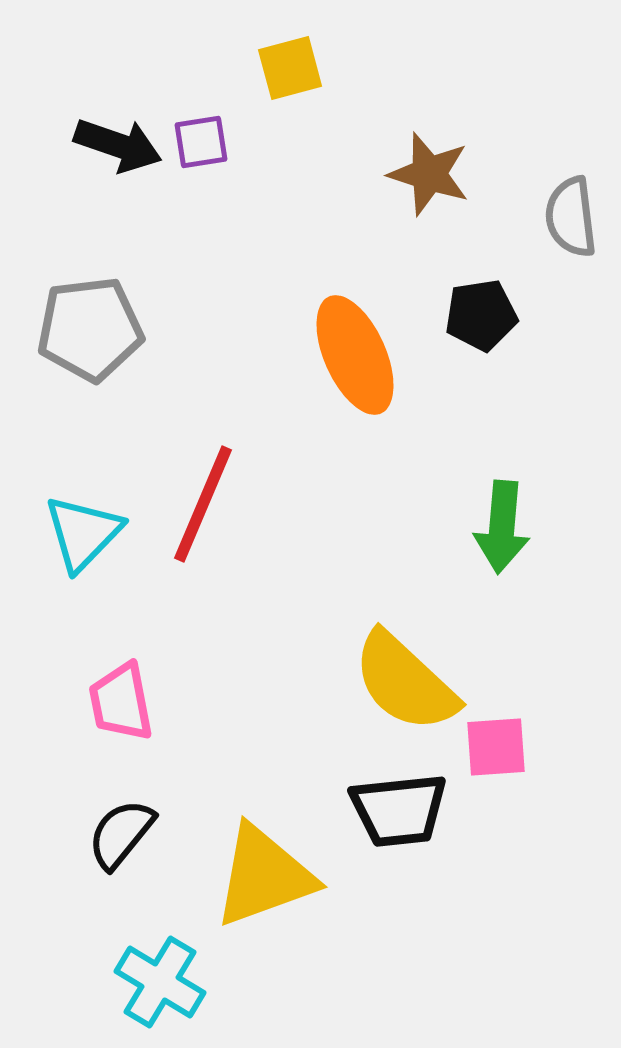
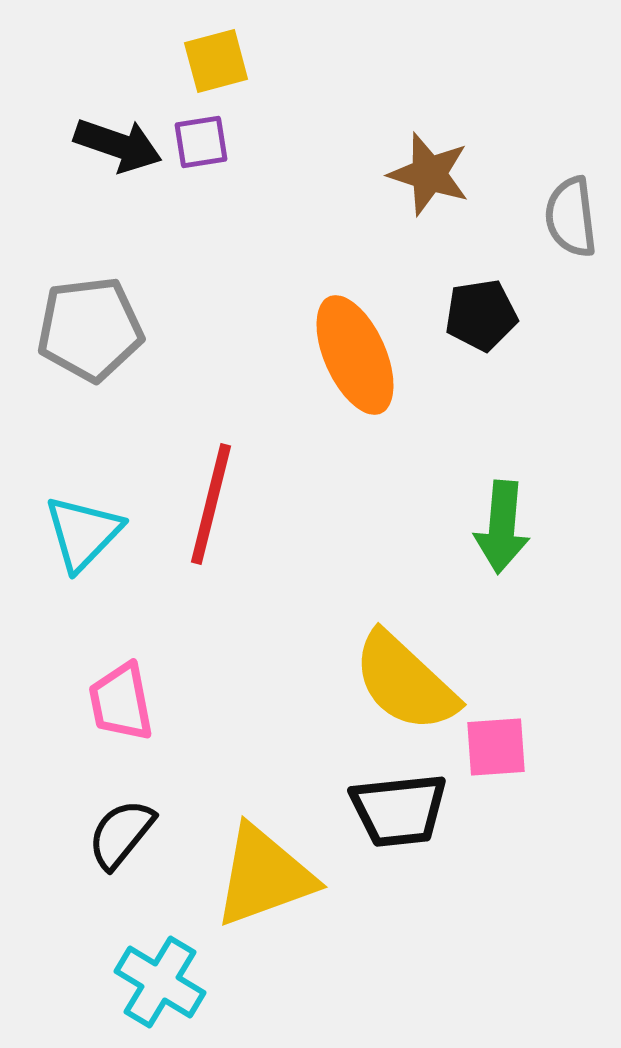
yellow square: moved 74 px left, 7 px up
red line: moved 8 px right; rotated 9 degrees counterclockwise
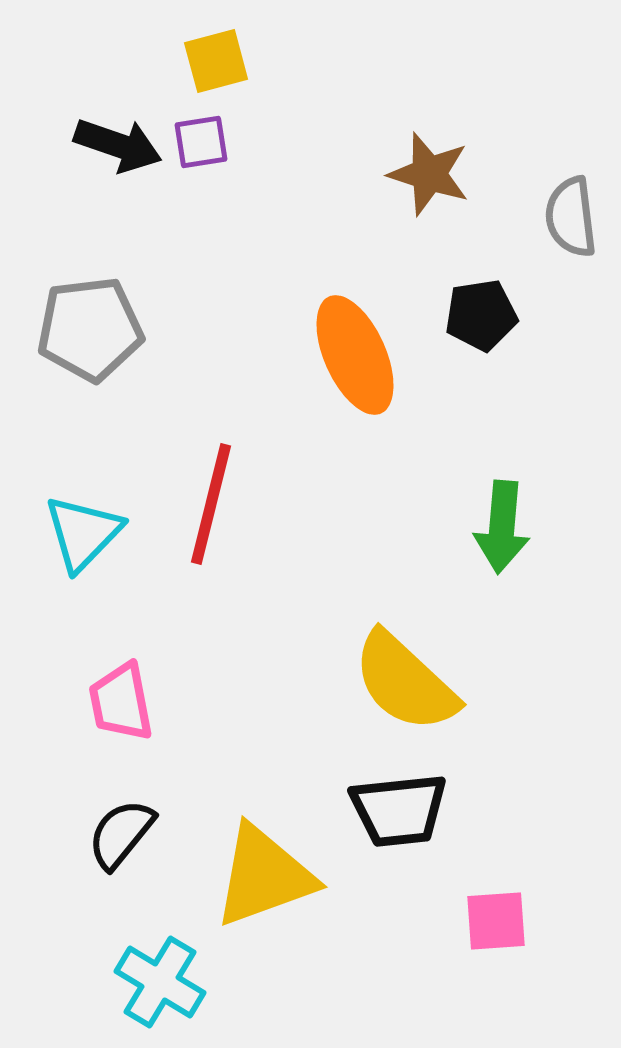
pink square: moved 174 px down
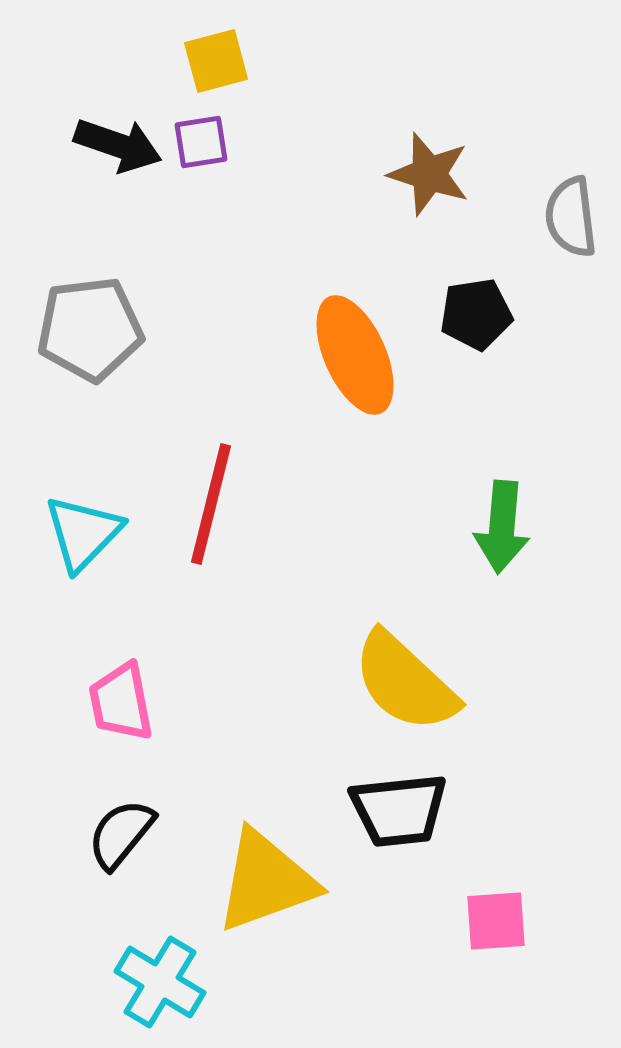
black pentagon: moved 5 px left, 1 px up
yellow triangle: moved 2 px right, 5 px down
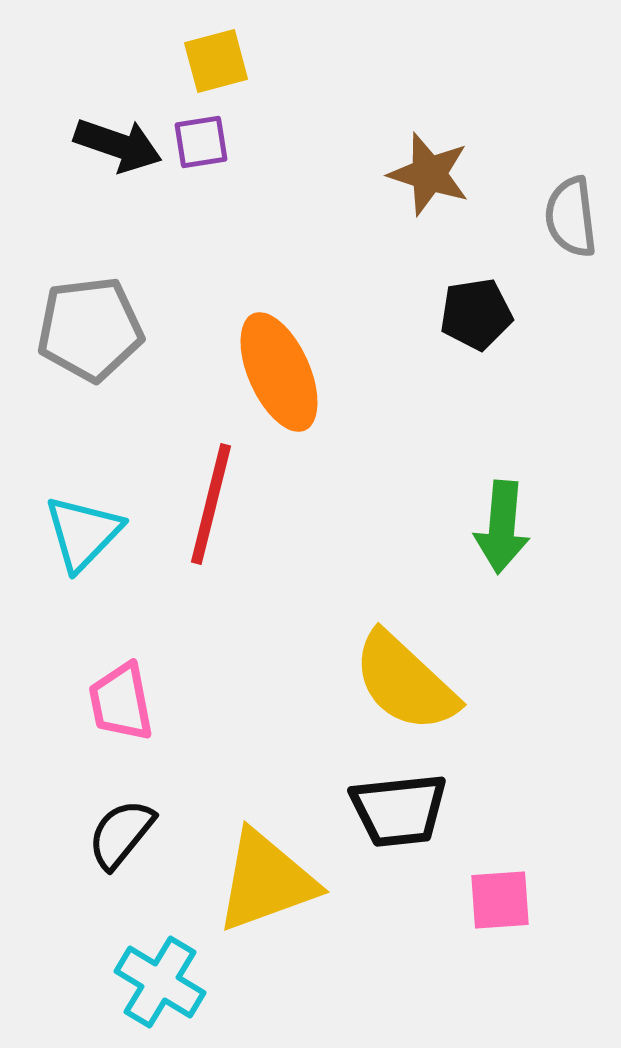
orange ellipse: moved 76 px left, 17 px down
pink square: moved 4 px right, 21 px up
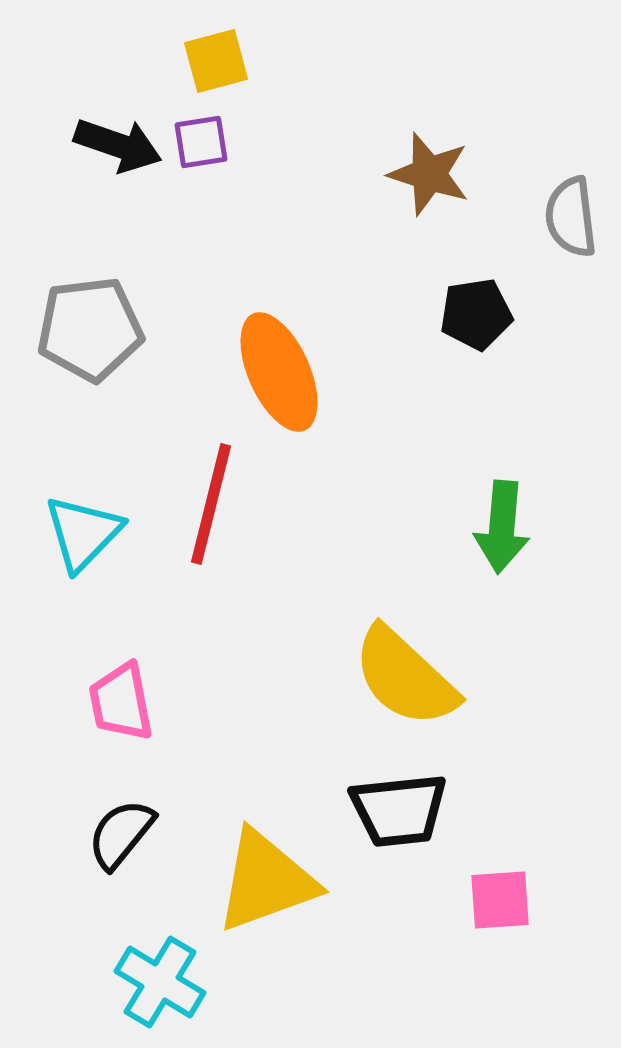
yellow semicircle: moved 5 px up
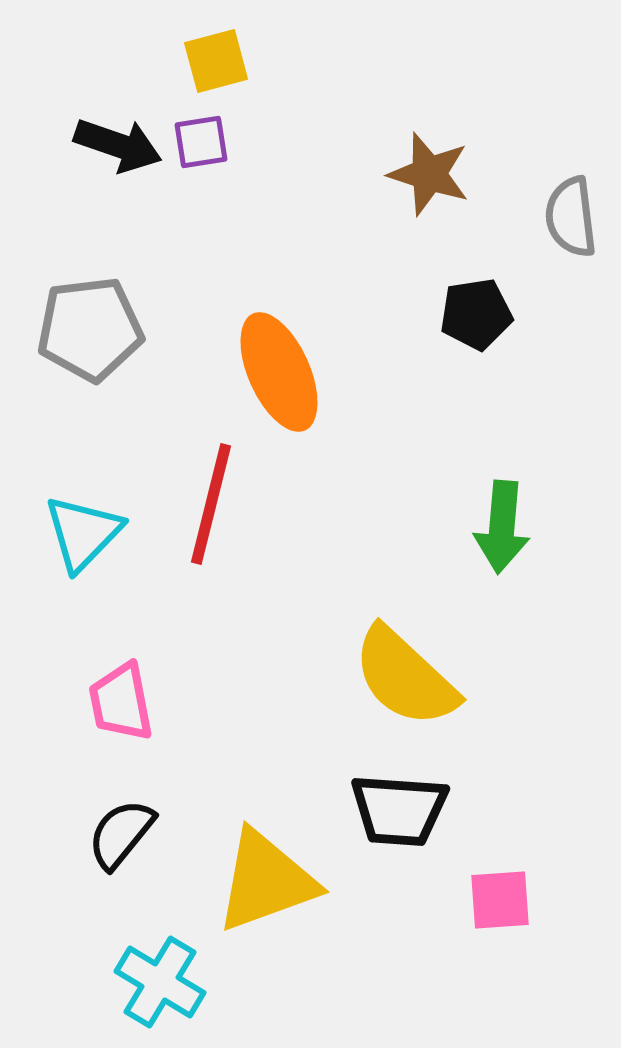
black trapezoid: rotated 10 degrees clockwise
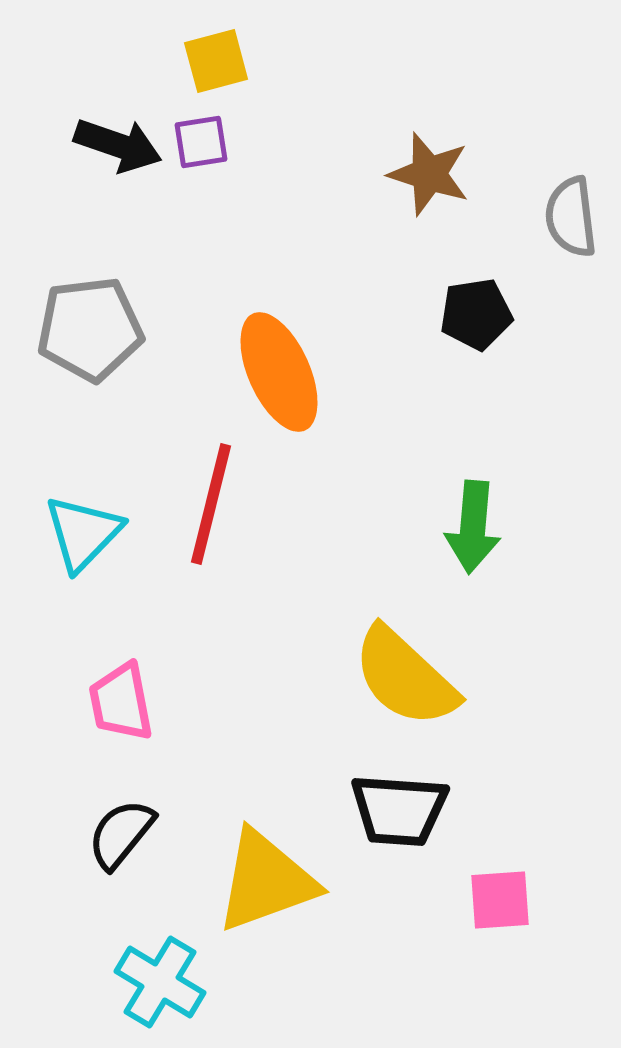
green arrow: moved 29 px left
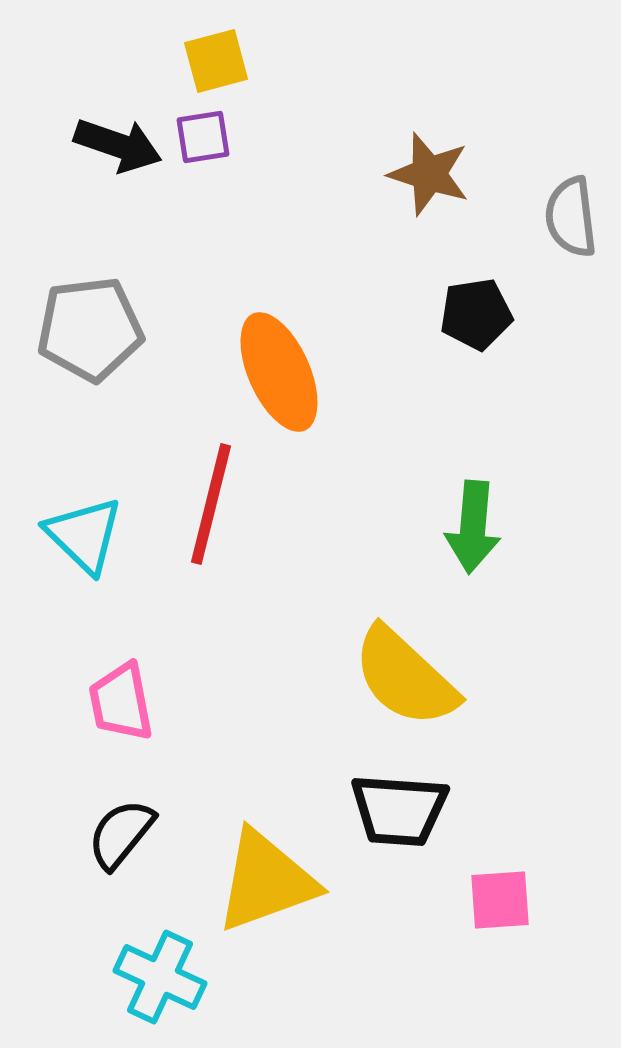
purple square: moved 2 px right, 5 px up
cyan triangle: moved 1 px right, 2 px down; rotated 30 degrees counterclockwise
cyan cross: moved 5 px up; rotated 6 degrees counterclockwise
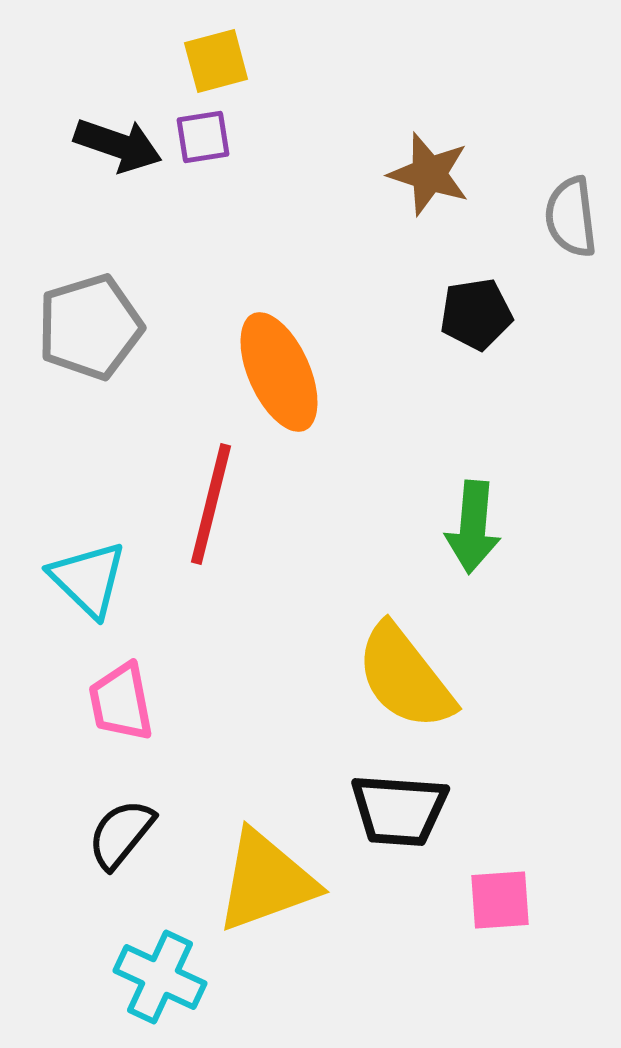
gray pentagon: moved 2 px up; rotated 10 degrees counterclockwise
cyan triangle: moved 4 px right, 44 px down
yellow semicircle: rotated 9 degrees clockwise
